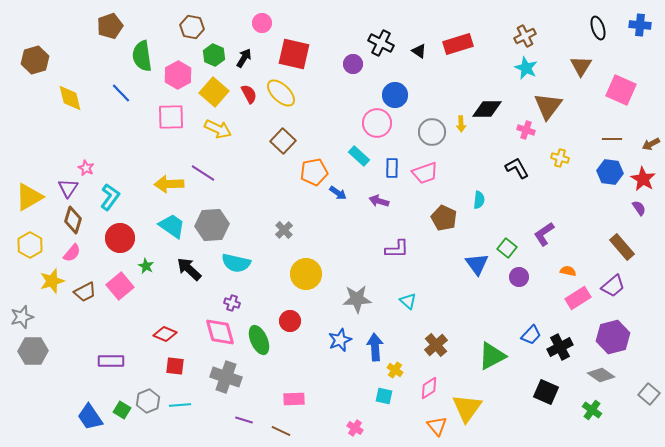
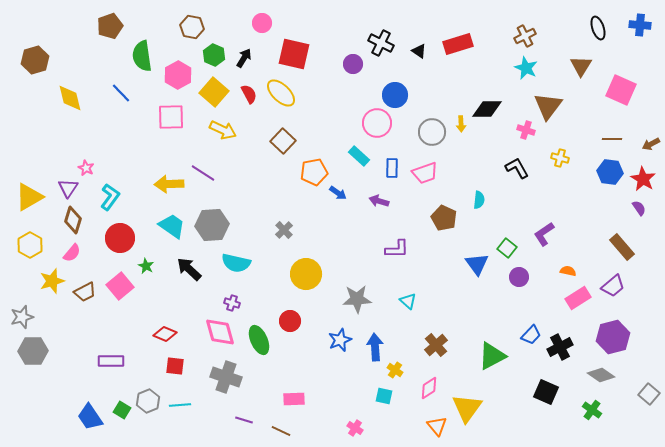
yellow arrow at (218, 129): moved 5 px right, 1 px down
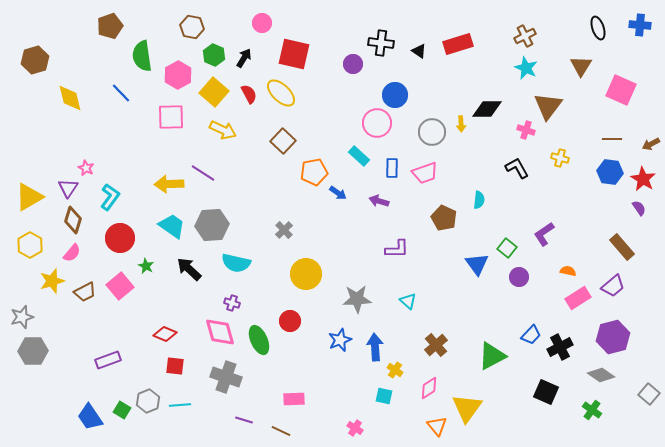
black cross at (381, 43): rotated 20 degrees counterclockwise
purple rectangle at (111, 361): moved 3 px left, 1 px up; rotated 20 degrees counterclockwise
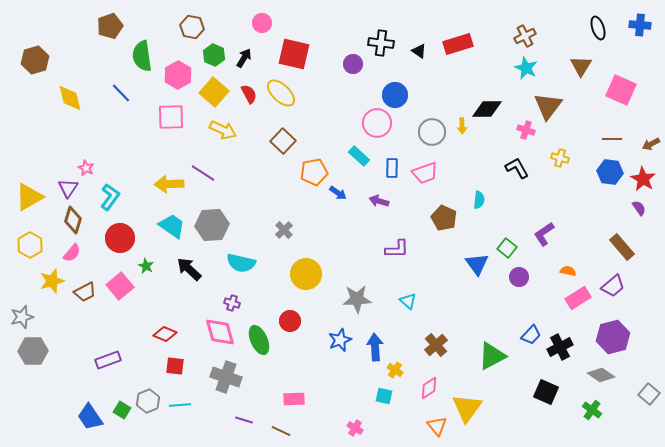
yellow arrow at (461, 124): moved 1 px right, 2 px down
cyan semicircle at (236, 263): moved 5 px right
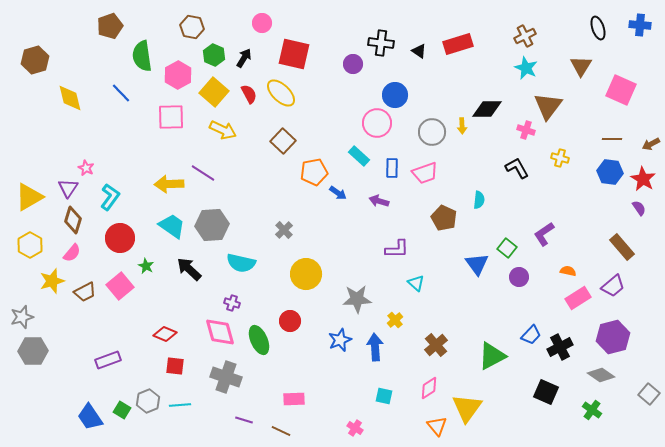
cyan triangle at (408, 301): moved 8 px right, 18 px up
yellow cross at (395, 370): moved 50 px up; rotated 14 degrees clockwise
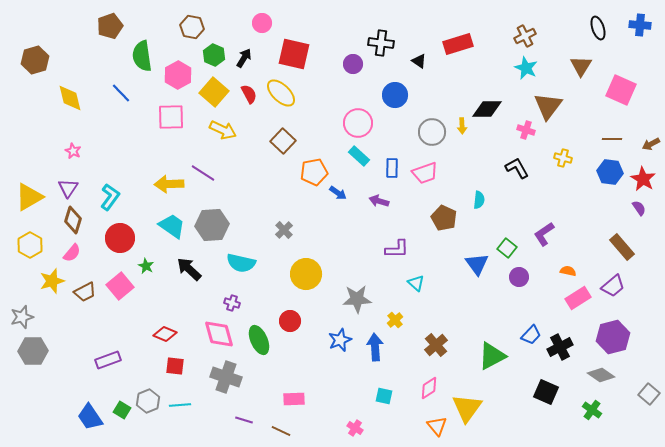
black triangle at (419, 51): moved 10 px down
pink circle at (377, 123): moved 19 px left
yellow cross at (560, 158): moved 3 px right
pink star at (86, 168): moved 13 px left, 17 px up
pink diamond at (220, 332): moved 1 px left, 2 px down
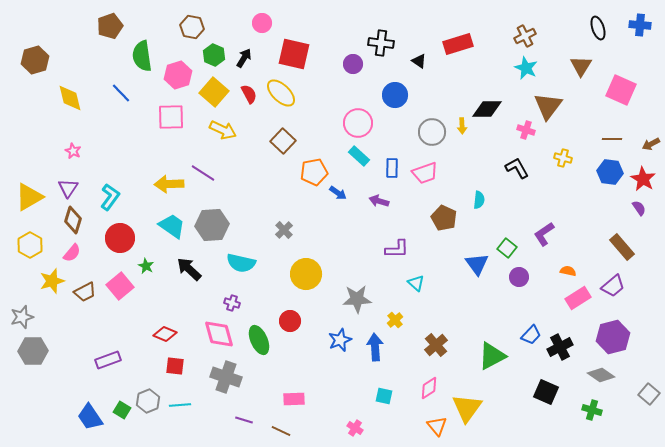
pink hexagon at (178, 75): rotated 12 degrees clockwise
green cross at (592, 410): rotated 18 degrees counterclockwise
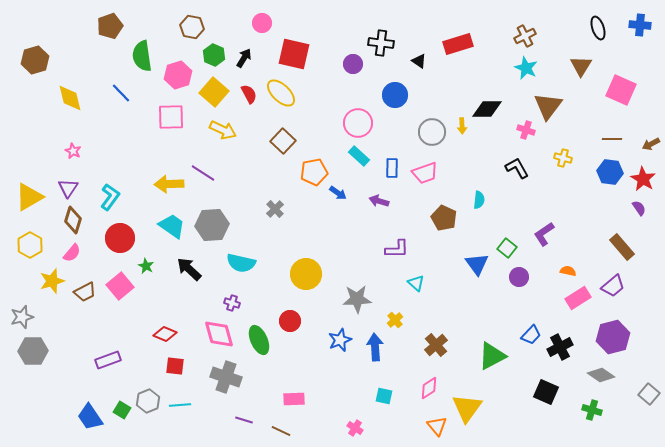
gray cross at (284, 230): moved 9 px left, 21 px up
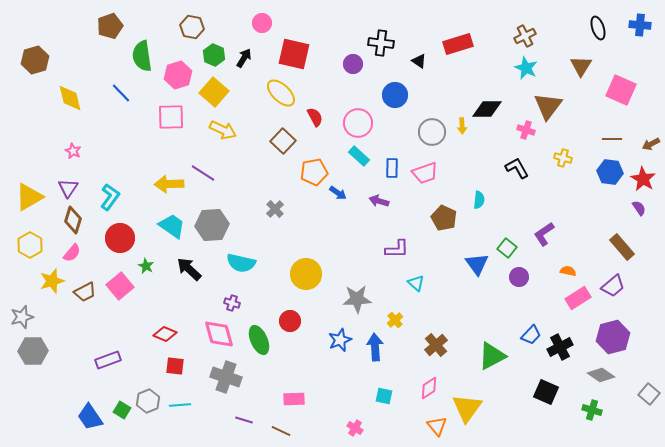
red semicircle at (249, 94): moved 66 px right, 23 px down
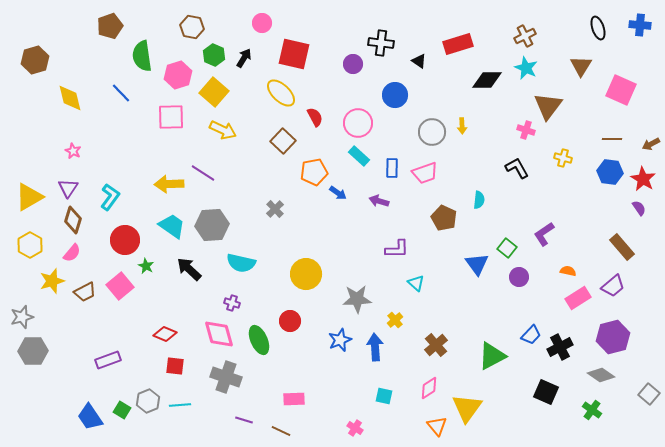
black diamond at (487, 109): moved 29 px up
red circle at (120, 238): moved 5 px right, 2 px down
green cross at (592, 410): rotated 18 degrees clockwise
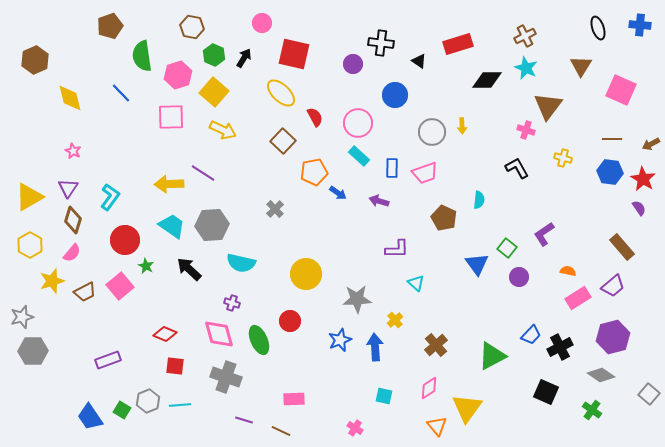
brown hexagon at (35, 60): rotated 8 degrees counterclockwise
